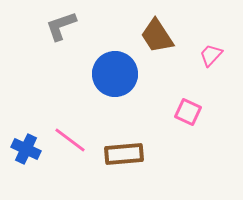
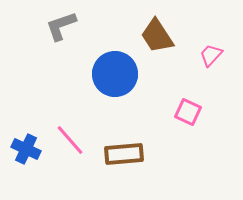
pink line: rotated 12 degrees clockwise
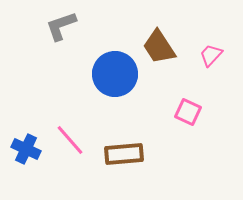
brown trapezoid: moved 2 px right, 11 px down
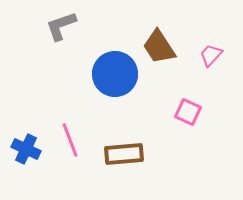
pink line: rotated 20 degrees clockwise
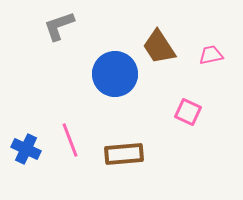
gray L-shape: moved 2 px left
pink trapezoid: rotated 35 degrees clockwise
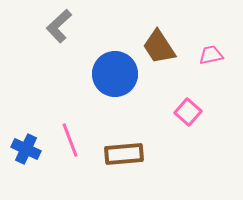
gray L-shape: rotated 24 degrees counterclockwise
pink square: rotated 16 degrees clockwise
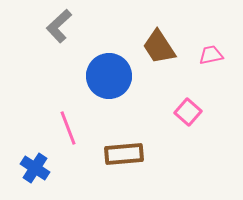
blue circle: moved 6 px left, 2 px down
pink line: moved 2 px left, 12 px up
blue cross: moved 9 px right, 19 px down; rotated 8 degrees clockwise
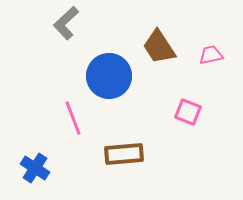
gray L-shape: moved 7 px right, 3 px up
pink square: rotated 20 degrees counterclockwise
pink line: moved 5 px right, 10 px up
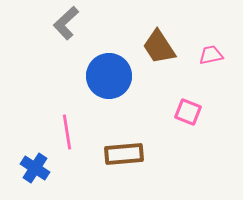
pink line: moved 6 px left, 14 px down; rotated 12 degrees clockwise
